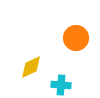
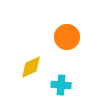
orange circle: moved 9 px left, 1 px up
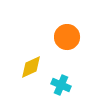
cyan cross: rotated 18 degrees clockwise
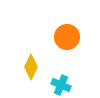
yellow diamond: rotated 40 degrees counterclockwise
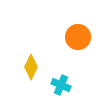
orange circle: moved 11 px right
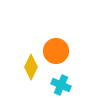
orange circle: moved 22 px left, 14 px down
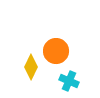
cyan cross: moved 8 px right, 4 px up
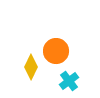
cyan cross: rotated 30 degrees clockwise
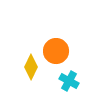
cyan cross: rotated 24 degrees counterclockwise
